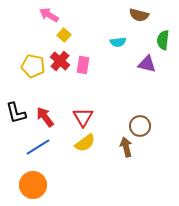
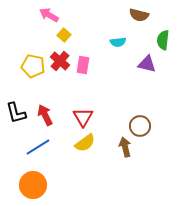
red arrow: moved 2 px up; rotated 10 degrees clockwise
brown arrow: moved 1 px left
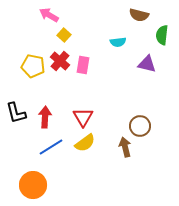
green semicircle: moved 1 px left, 5 px up
red arrow: moved 2 px down; rotated 30 degrees clockwise
blue line: moved 13 px right
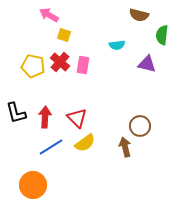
yellow square: rotated 24 degrees counterclockwise
cyan semicircle: moved 1 px left, 3 px down
red cross: moved 1 px down
red triangle: moved 6 px left, 1 px down; rotated 15 degrees counterclockwise
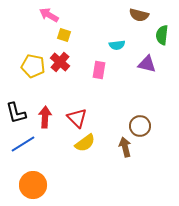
pink rectangle: moved 16 px right, 5 px down
blue line: moved 28 px left, 3 px up
